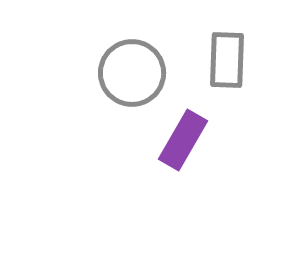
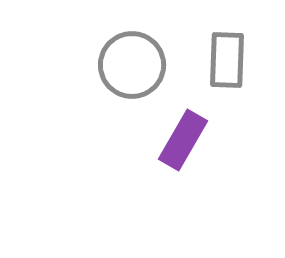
gray circle: moved 8 px up
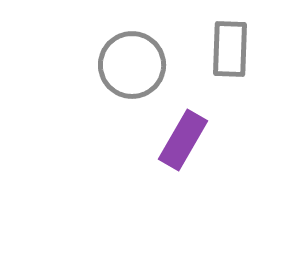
gray rectangle: moved 3 px right, 11 px up
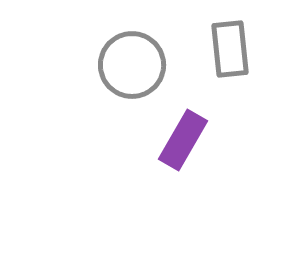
gray rectangle: rotated 8 degrees counterclockwise
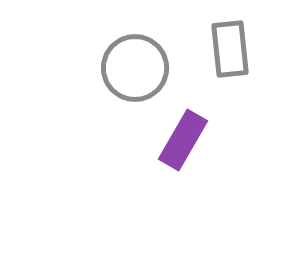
gray circle: moved 3 px right, 3 px down
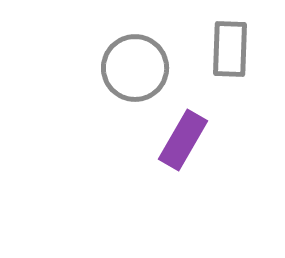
gray rectangle: rotated 8 degrees clockwise
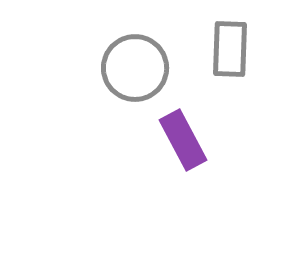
purple rectangle: rotated 58 degrees counterclockwise
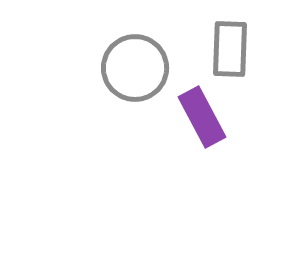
purple rectangle: moved 19 px right, 23 px up
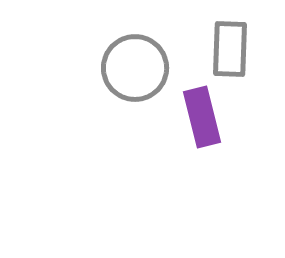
purple rectangle: rotated 14 degrees clockwise
